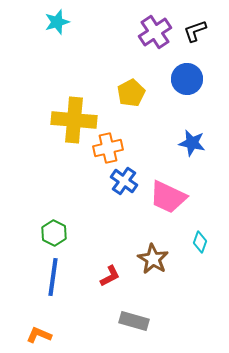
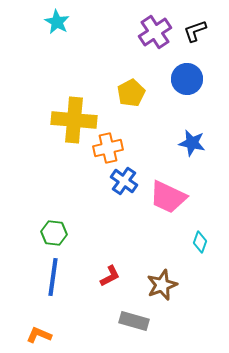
cyan star: rotated 25 degrees counterclockwise
green hexagon: rotated 20 degrees counterclockwise
brown star: moved 9 px right, 26 px down; rotated 20 degrees clockwise
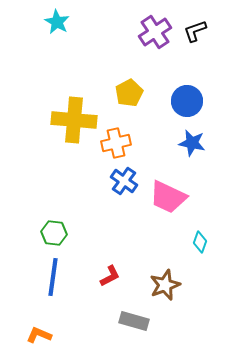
blue circle: moved 22 px down
yellow pentagon: moved 2 px left
orange cross: moved 8 px right, 5 px up
brown star: moved 3 px right
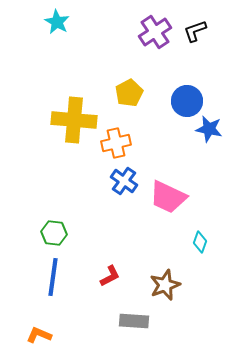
blue star: moved 17 px right, 14 px up
gray rectangle: rotated 12 degrees counterclockwise
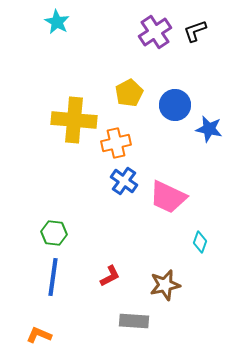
blue circle: moved 12 px left, 4 px down
brown star: rotated 8 degrees clockwise
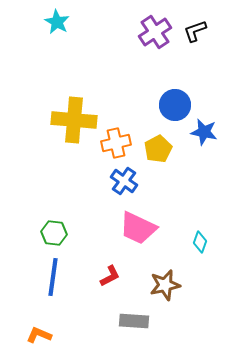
yellow pentagon: moved 29 px right, 56 px down
blue star: moved 5 px left, 3 px down
pink trapezoid: moved 30 px left, 31 px down
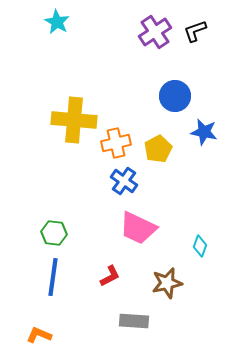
blue circle: moved 9 px up
cyan diamond: moved 4 px down
brown star: moved 2 px right, 2 px up
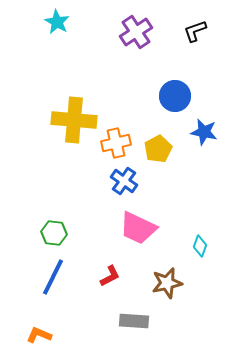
purple cross: moved 19 px left
blue line: rotated 18 degrees clockwise
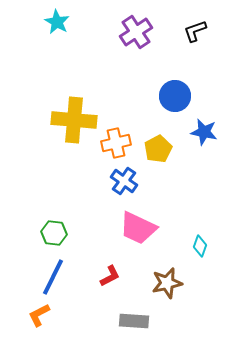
orange L-shape: moved 20 px up; rotated 50 degrees counterclockwise
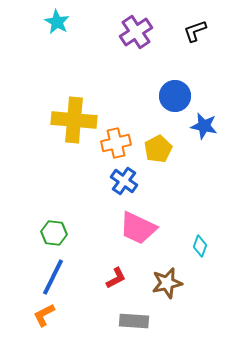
blue star: moved 6 px up
red L-shape: moved 6 px right, 2 px down
orange L-shape: moved 5 px right
